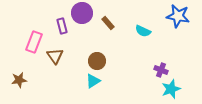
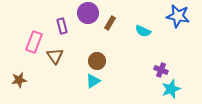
purple circle: moved 6 px right
brown rectangle: moved 2 px right; rotated 72 degrees clockwise
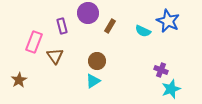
blue star: moved 10 px left, 5 px down; rotated 15 degrees clockwise
brown rectangle: moved 3 px down
brown star: rotated 21 degrees counterclockwise
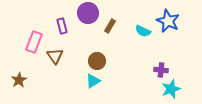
purple cross: rotated 16 degrees counterclockwise
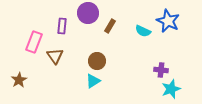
purple rectangle: rotated 21 degrees clockwise
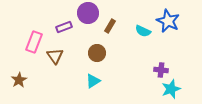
purple rectangle: moved 2 px right, 1 px down; rotated 63 degrees clockwise
brown circle: moved 8 px up
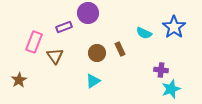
blue star: moved 6 px right, 6 px down; rotated 10 degrees clockwise
brown rectangle: moved 10 px right, 23 px down; rotated 56 degrees counterclockwise
cyan semicircle: moved 1 px right, 2 px down
